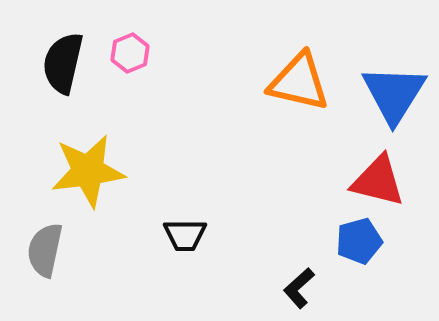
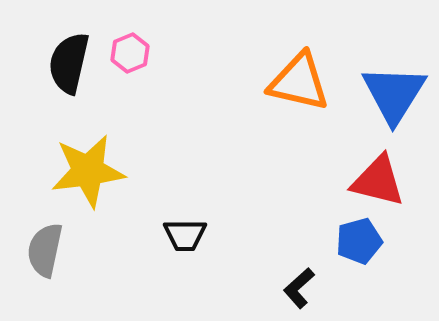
black semicircle: moved 6 px right
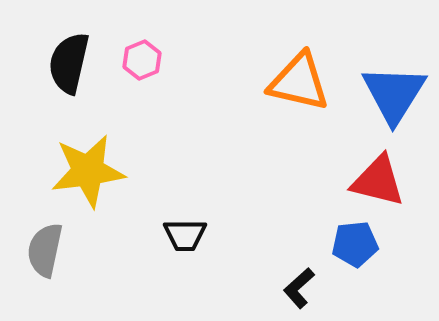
pink hexagon: moved 12 px right, 7 px down
blue pentagon: moved 4 px left, 3 px down; rotated 9 degrees clockwise
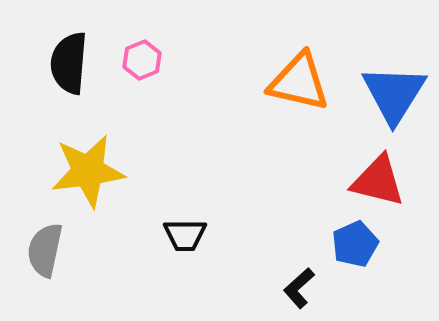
black semicircle: rotated 8 degrees counterclockwise
blue pentagon: rotated 18 degrees counterclockwise
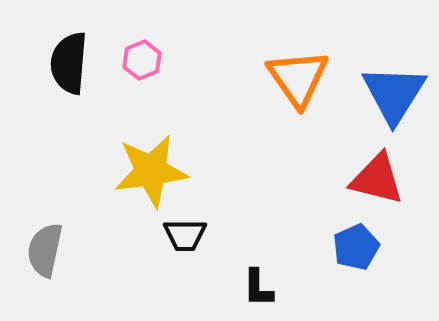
orange triangle: moved 1 px left, 4 px up; rotated 42 degrees clockwise
yellow star: moved 63 px right
red triangle: moved 1 px left, 2 px up
blue pentagon: moved 1 px right, 3 px down
black L-shape: moved 41 px left; rotated 48 degrees counterclockwise
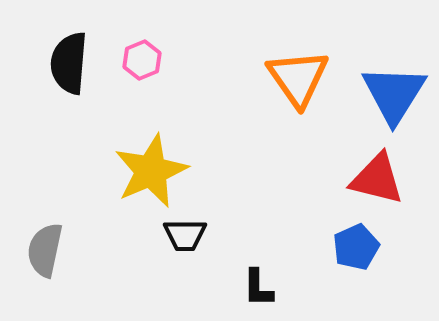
yellow star: rotated 16 degrees counterclockwise
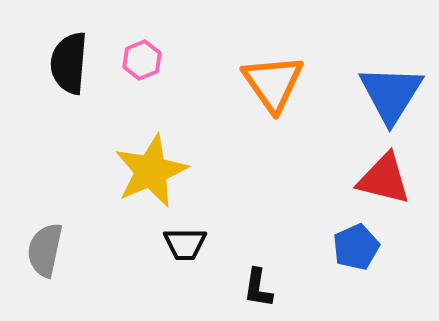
orange triangle: moved 25 px left, 5 px down
blue triangle: moved 3 px left
red triangle: moved 7 px right
black trapezoid: moved 9 px down
black L-shape: rotated 9 degrees clockwise
